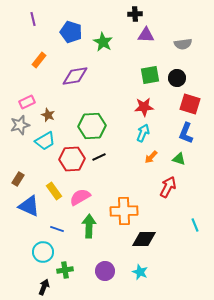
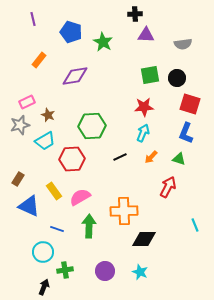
black line: moved 21 px right
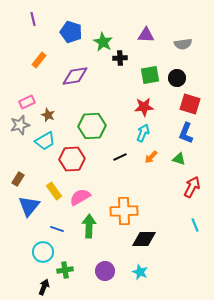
black cross: moved 15 px left, 44 px down
red arrow: moved 24 px right
blue triangle: rotated 45 degrees clockwise
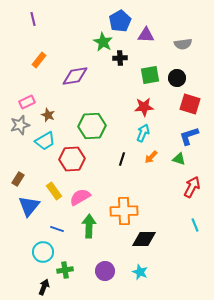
blue pentagon: moved 49 px right, 11 px up; rotated 25 degrees clockwise
blue L-shape: moved 3 px right, 3 px down; rotated 50 degrees clockwise
black line: moved 2 px right, 2 px down; rotated 48 degrees counterclockwise
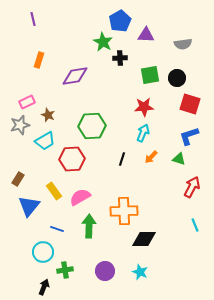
orange rectangle: rotated 21 degrees counterclockwise
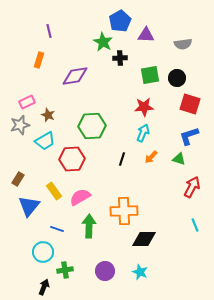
purple line: moved 16 px right, 12 px down
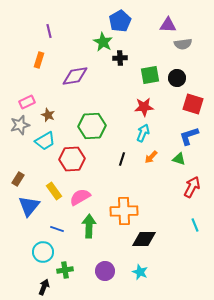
purple triangle: moved 22 px right, 10 px up
red square: moved 3 px right
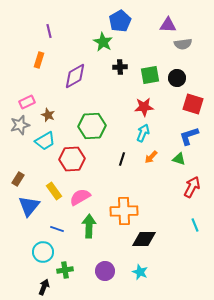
black cross: moved 9 px down
purple diamond: rotated 20 degrees counterclockwise
